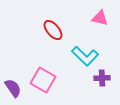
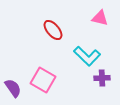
cyan L-shape: moved 2 px right
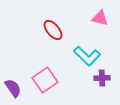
pink square: moved 2 px right; rotated 25 degrees clockwise
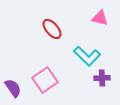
red ellipse: moved 1 px left, 1 px up
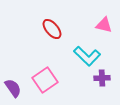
pink triangle: moved 4 px right, 7 px down
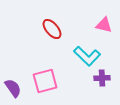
pink square: moved 1 px down; rotated 20 degrees clockwise
